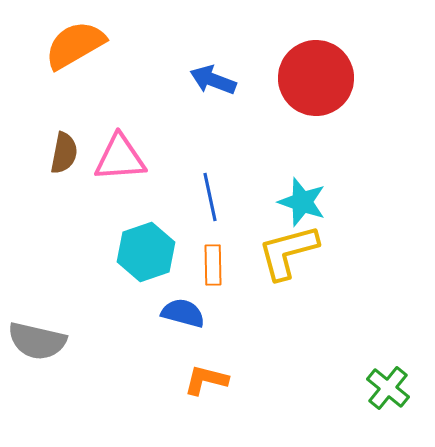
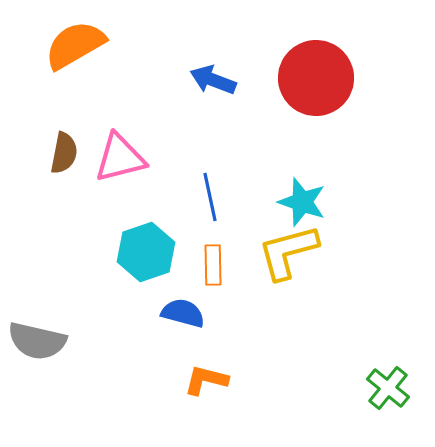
pink triangle: rotated 10 degrees counterclockwise
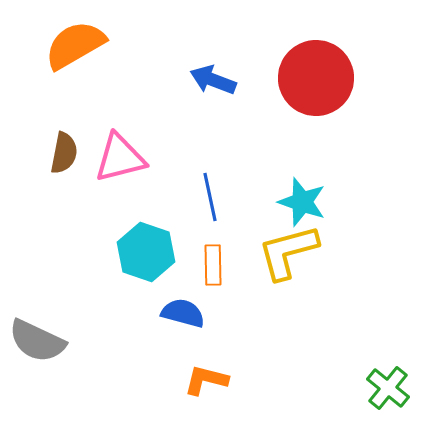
cyan hexagon: rotated 22 degrees counterclockwise
gray semicircle: rotated 12 degrees clockwise
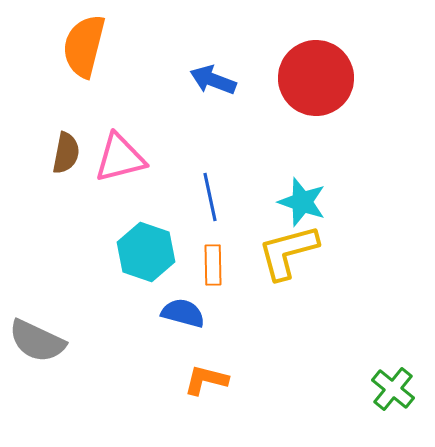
orange semicircle: moved 9 px right, 1 px down; rotated 46 degrees counterclockwise
brown semicircle: moved 2 px right
green cross: moved 5 px right, 1 px down
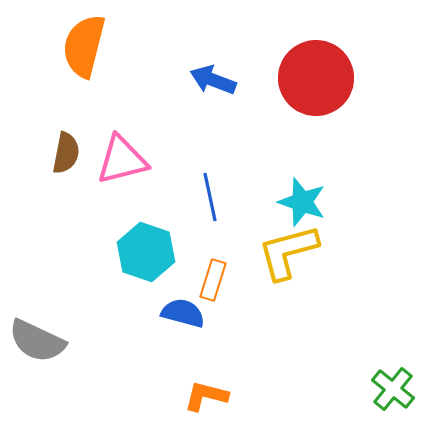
pink triangle: moved 2 px right, 2 px down
orange rectangle: moved 15 px down; rotated 18 degrees clockwise
orange L-shape: moved 16 px down
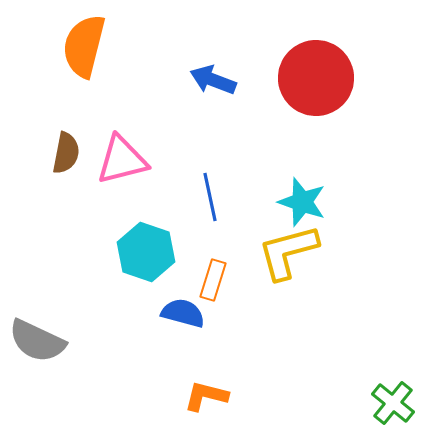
green cross: moved 14 px down
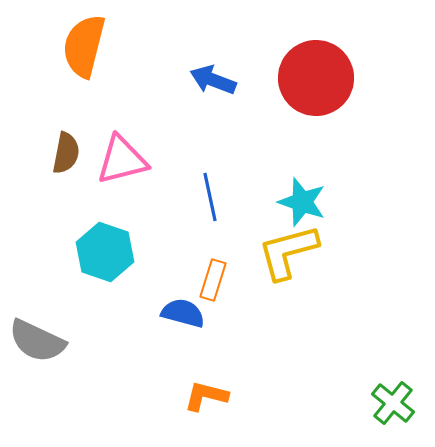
cyan hexagon: moved 41 px left
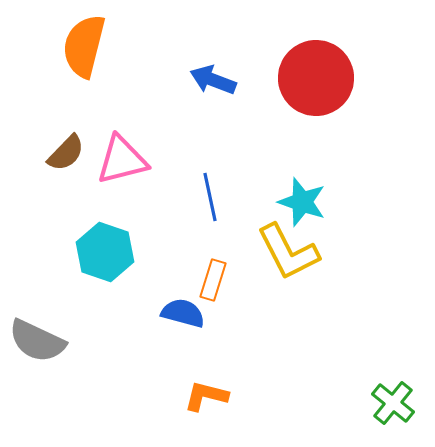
brown semicircle: rotated 33 degrees clockwise
yellow L-shape: rotated 102 degrees counterclockwise
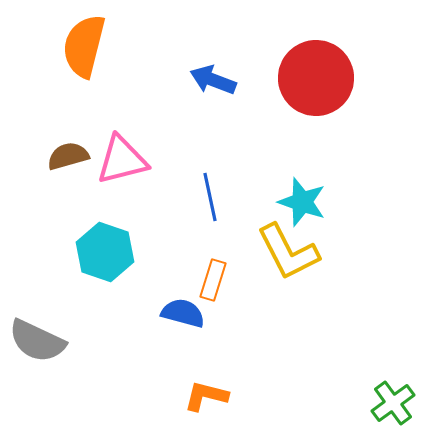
brown semicircle: moved 2 px right, 3 px down; rotated 150 degrees counterclockwise
green cross: rotated 15 degrees clockwise
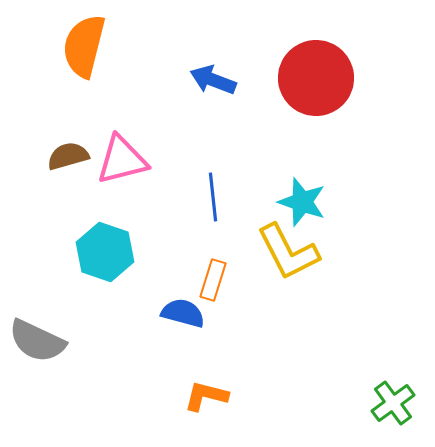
blue line: moved 3 px right; rotated 6 degrees clockwise
